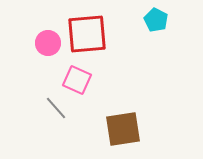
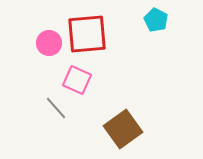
pink circle: moved 1 px right
brown square: rotated 27 degrees counterclockwise
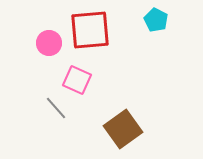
red square: moved 3 px right, 4 px up
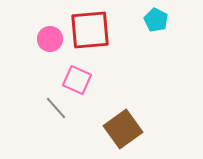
pink circle: moved 1 px right, 4 px up
